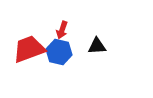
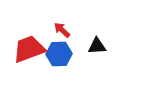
red arrow: rotated 114 degrees clockwise
blue hexagon: moved 2 px down; rotated 15 degrees counterclockwise
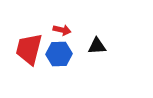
red arrow: rotated 150 degrees clockwise
red trapezoid: rotated 56 degrees counterclockwise
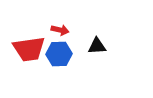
red arrow: moved 2 px left
red trapezoid: rotated 112 degrees counterclockwise
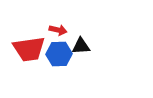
red arrow: moved 2 px left
black triangle: moved 16 px left
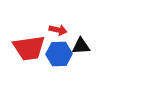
red trapezoid: moved 1 px up
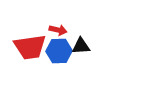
red trapezoid: moved 1 px right, 1 px up
blue hexagon: moved 3 px up
